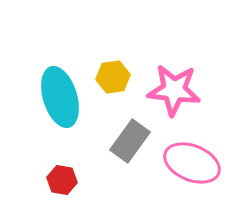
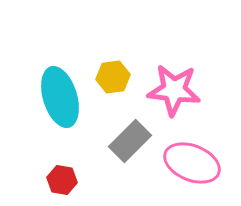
gray rectangle: rotated 9 degrees clockwise
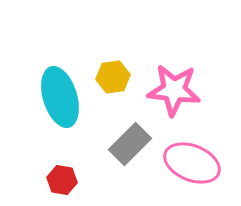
gray rectangle: moved 3 px down
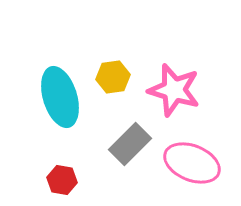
pink star: rotated 10 degrees clockwise
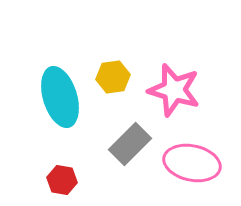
pink ellipse: rotated 10 degrees counterclockwise
